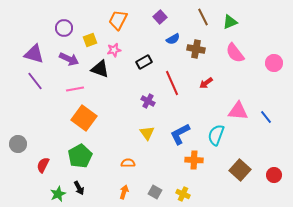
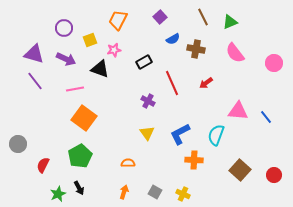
purple arrow: moved 3 px left
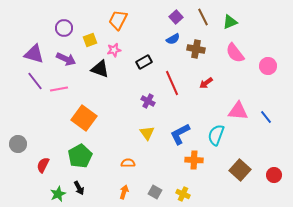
purple square: moved 16 px right
pink circle: moved 6 px left, 3 px down
pink line: moved 16 px left
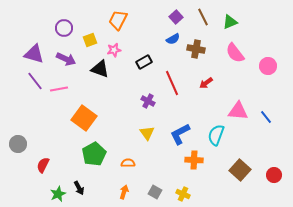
green pentagon: moved 14 px right, 2 px up
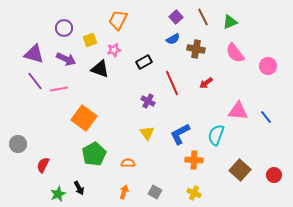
yellow cross: moved 11 px right, 1 px up
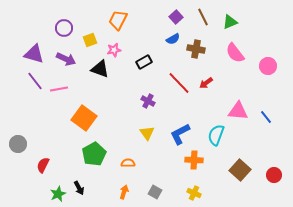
red line: moved 7 px right; rotated 20 degrees counterclockwise
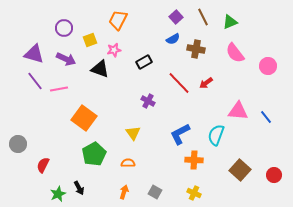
yellow triangle: moved 14 px left
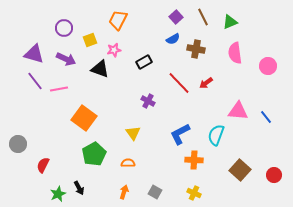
pink semicircle: rotated 30 degrees clockwise
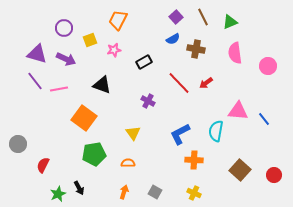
purple triangle: moved 3 px right
black triangle: moved 2 px right, 16 px down
blue line: moved 2 px left, 2 px down
cyan semicircle: moved 4 px up; rotated 10 degrees counterclockwise
green pentagon: rotated 20 degrees clockwise
